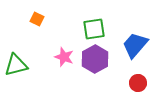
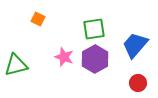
orange square: moved 1 px right
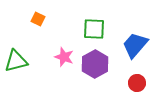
green square: rotated 10 degrees clockwise
purple hexagon: moved 5 px down
green triangle: moved 4 px up
red circle: moved 1 px left
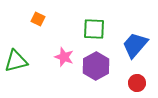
purple hexagon: moved 1 px right, 2 px down
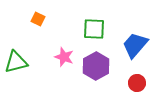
green triangle: moved 1 px down
